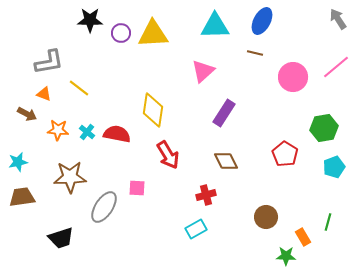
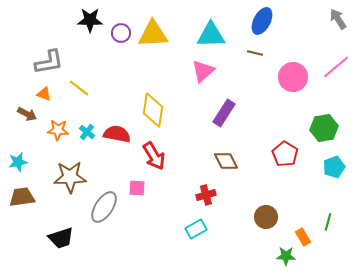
cyan triangle: moved 4 px left, 9 px down
red arrow: moved 14 px left, 1 px down
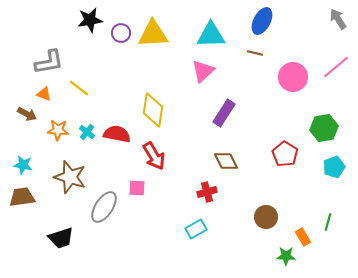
black star: rotated 10 degrees counterclockwise
cyan star: moved 5 px right, 3 px down; rotated 24 degrees clockwise
brown star: rotated 20 degrees clockwise
red cross: moved 1 px right, 3 px up
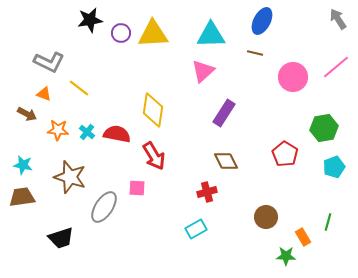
gray L-shape: rotated 36 degrees clockwise
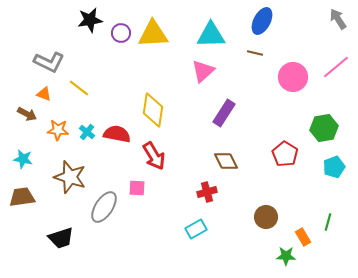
cyan star: moved 6 px up
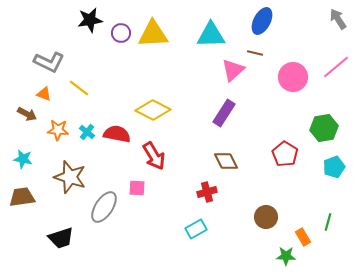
pink triangle: moved 30 px right, 1 px up
yellow diamond: rotated 72 degrees counterclockwise
